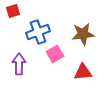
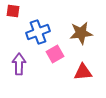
red square: rotated 24 degrees clockwise
brown star: moved 2 px left, 1 px up
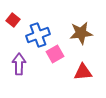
red square: moved 9 px down; rotated 32 degrees clockwise
blue cross: moved 3 px down
